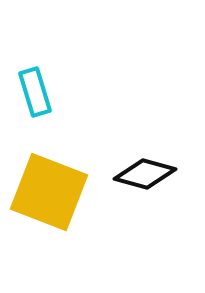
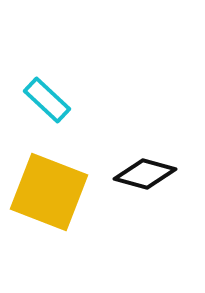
cyan rectangle: moved 12 px right, 8 px down; rotated 30 degrees counterclockwise
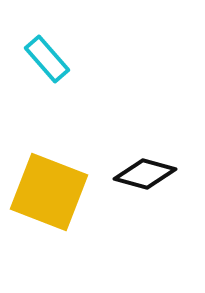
cyan rectangle: moved 41 px up; rotated 6 degrees clockwise
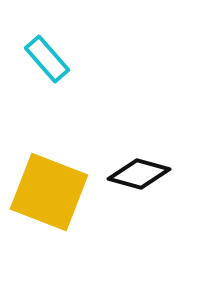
black diamond: moved 6 px left
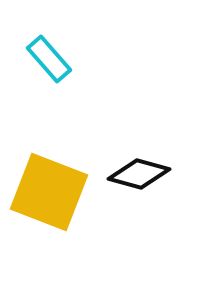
cyan rectangle: moved 2 px right
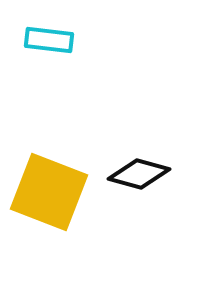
cyan rectangle: moved 19 px up; rotated 42 degrees counterclockwise
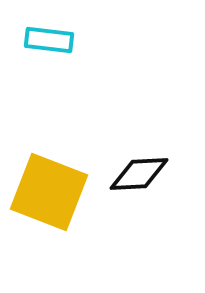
black diamond: rotated 18 degrees counterclockwise
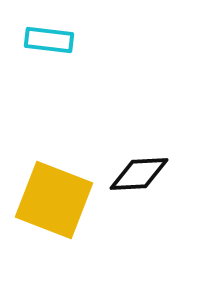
yellow square: moved 5 px right, 8 px down
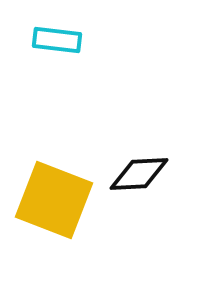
cyan rectangle: moved 8 px right
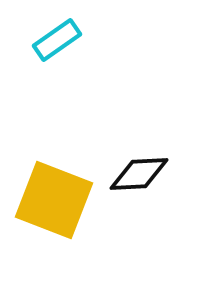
cyan rectangle: rotated 42 degrees counterclockwise
